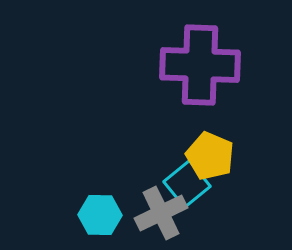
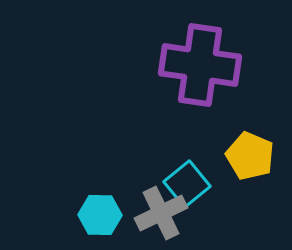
purple cross: rotated 6 degrees clockwise
yellow pentagon: moved 40 px right
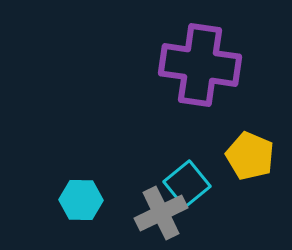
cyan hexagon: moved 19 px left, 15 px up
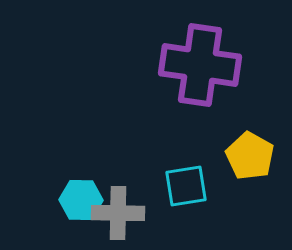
yellow pentagon: rotated 6 degrees clockwise
cyan square: moved 1 px left, 2 px down; rotated 30 degrees clockwise
gray cross: moved 43 px left; rotated 27 degrees clockwise
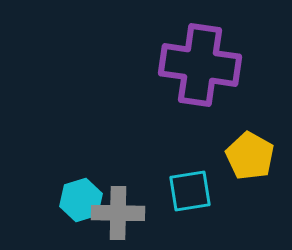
cyan square: moved 4 px right, 5 px down
cyan hexagon: rotated 18 degrees counterclockwise
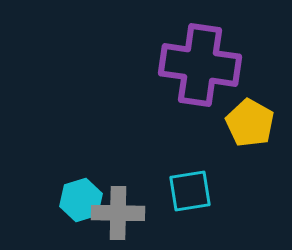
yellow pentagon: moved 33 px up
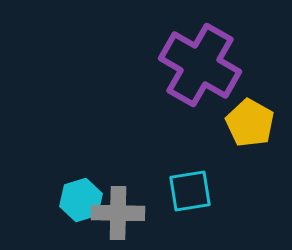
purple cross: rotated 22 degrees clockwise
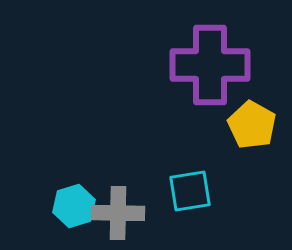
purple cross: moved 10 px right; rotated 30 degrees counterclockwise
yellow pentagon: moved 2 px right, 2 px down
cyan hexagon: moved 7 px left, 6 px down
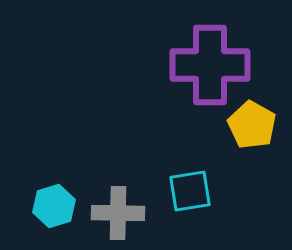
cyan hexagon: moved 20 px left
